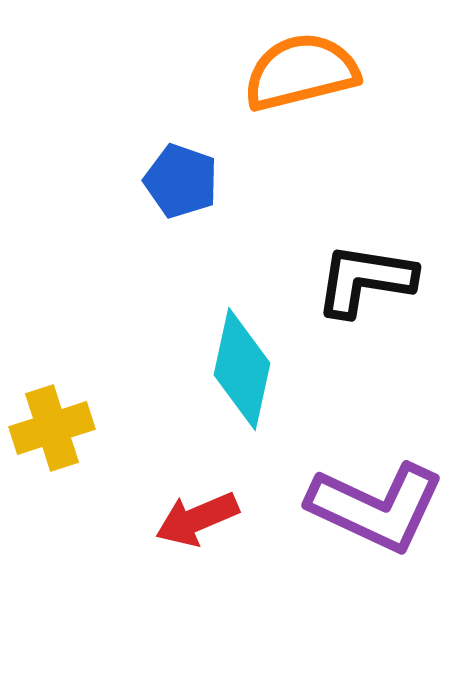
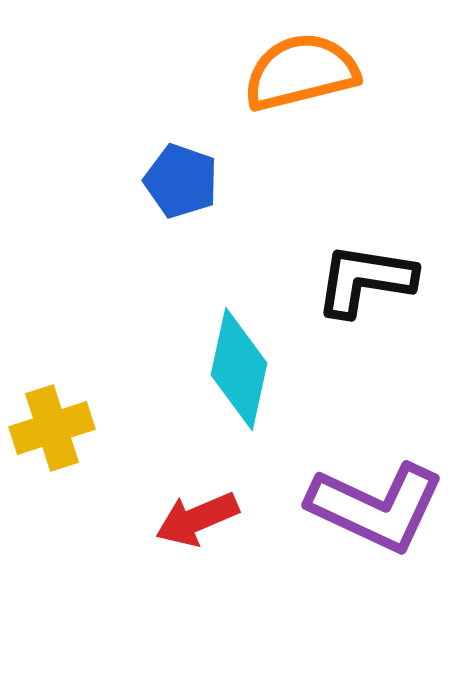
cyan diamond: moved 3 px left
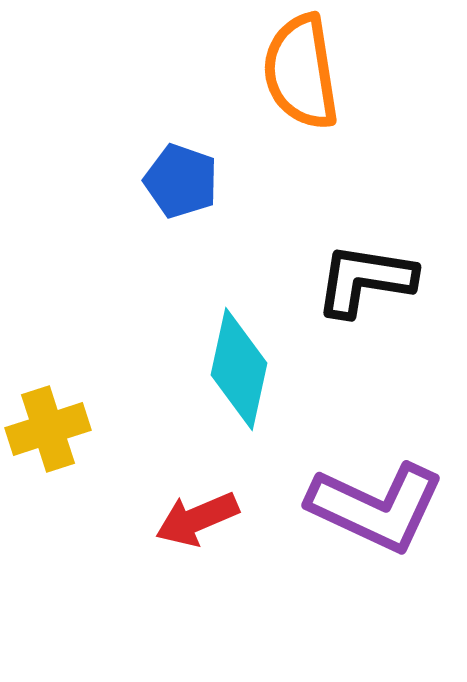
orange semicircle: rotated 85 degrees counterclockwise
yellow cross: moved 4 px left, 1 px down
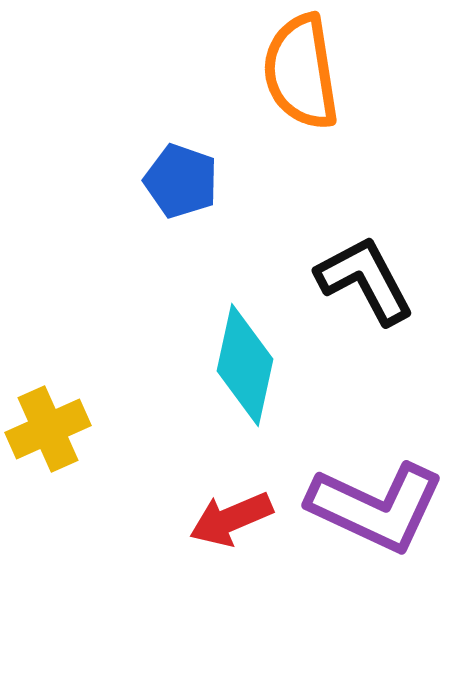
black L-shape: rotated 53 degrees clockwise
cyan diamond: moved 6 px right, 4 px up
yellow cross: rotated 6 degrees counterclockwise
red arrow: moved 34 px right
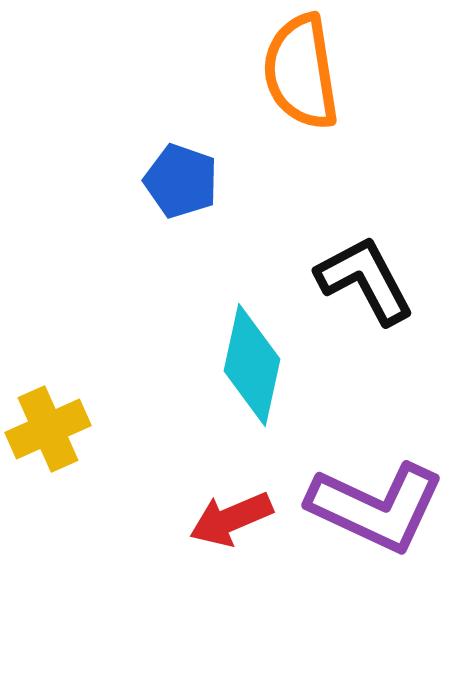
cyan diamond: moved 7 px right
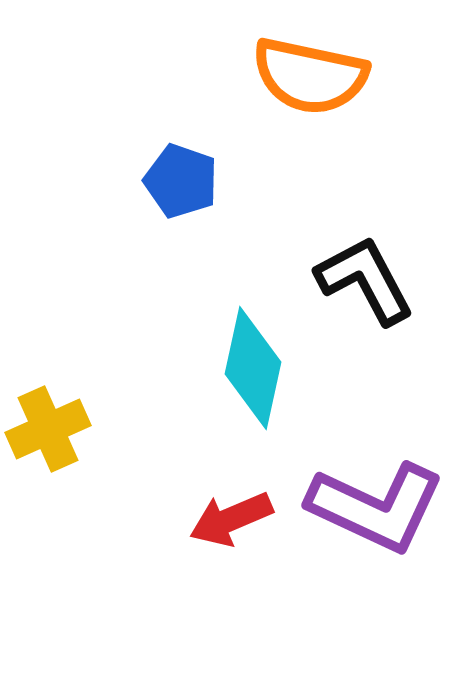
orange semicircle: moved 9 px right, 4 px down; rotated 69 degrees counterclockwise
cyan diamond: moved 1 px right, 3 px down
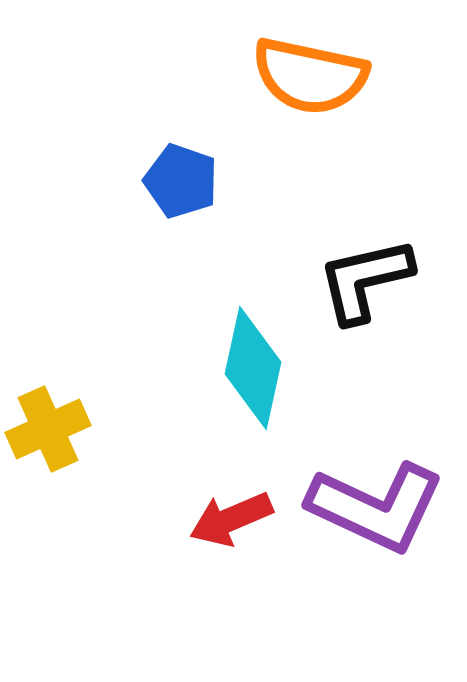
black L-shape: rotated 75 degrees counterclockwise
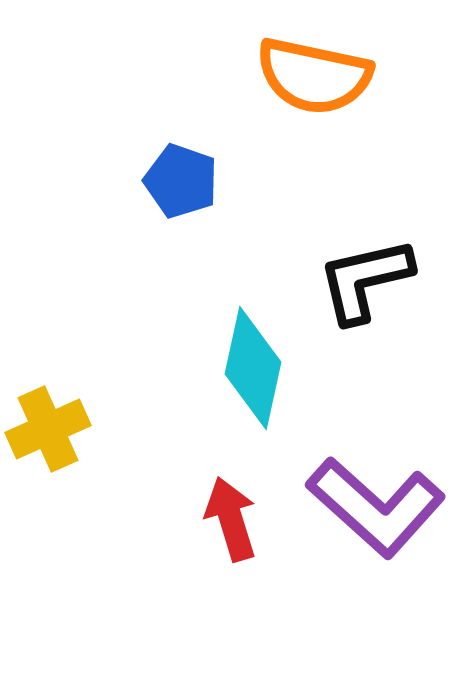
orange semicircle: moved 4 px right
purple L-shape: rotated 17 degrees clockwise
red arrow: rotated 96 degrees clockwise
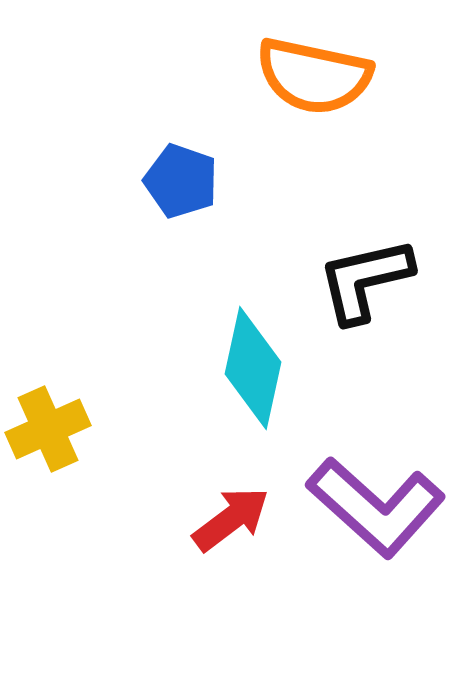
red arrow: rotated 70 degrees clockwise
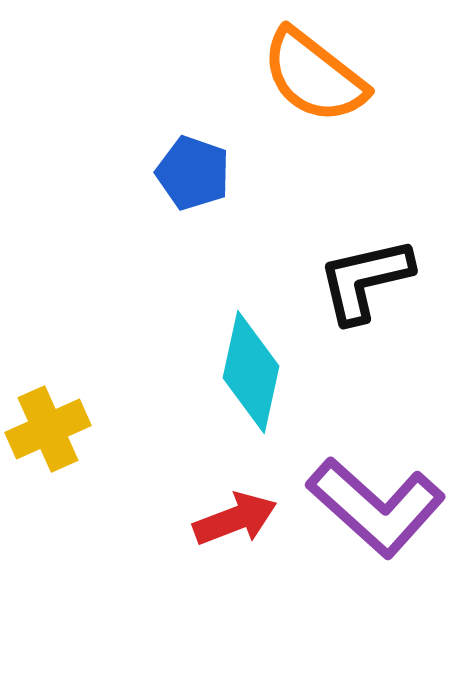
orange semicircle: rotated 26 degrees clockwise
blue pentagon: moved 12 px right, 8 px up
cyan diamond: moved 2 px left, 4 px down
red arrow: moved 4 px right; rotated 16 degrees clockwise
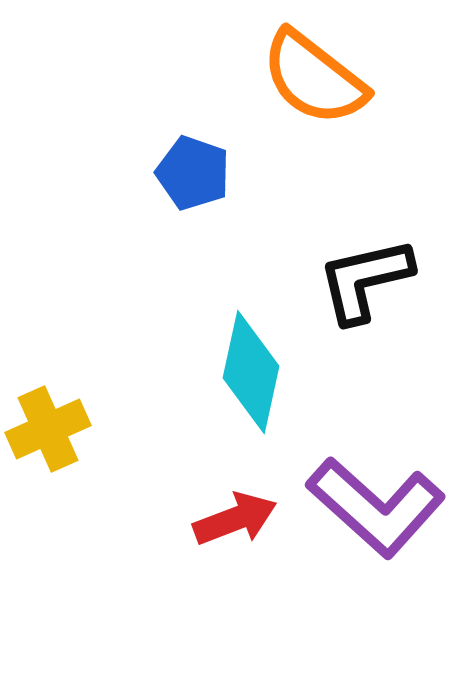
orange semicircle: moved 2 px down
